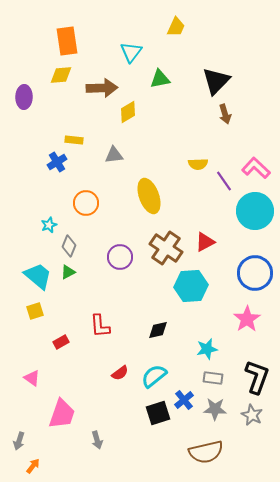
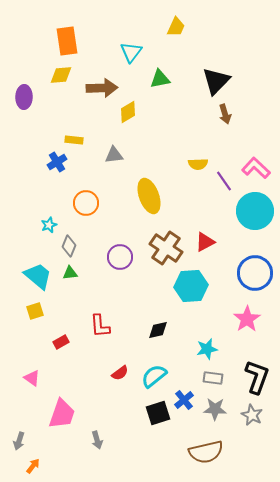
green triangle at (68, 272): moved 2 px right, 1 px down; rotated 21 degrees clockwise
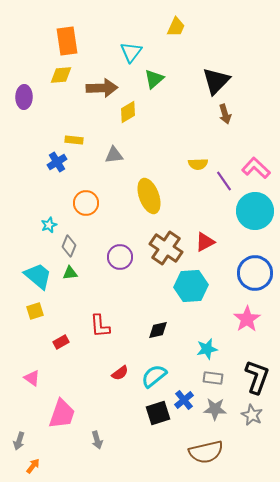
green triangle at (160, 79): moved 6 px left; rotated 30 degrees counterclockwise
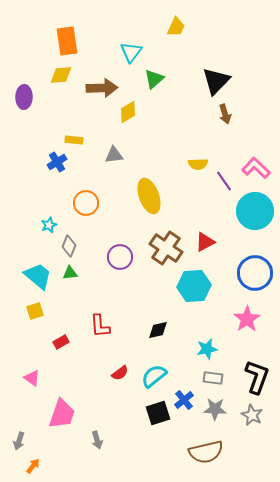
cyan hexagon at (191, 286): moved 3 px right
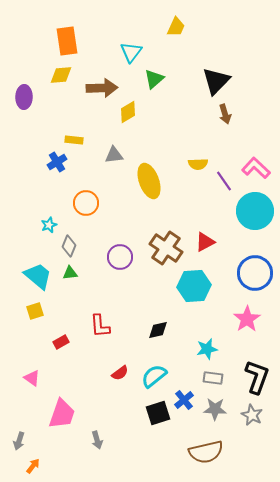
yellow ellipse at (149, 196): moved 15 px up
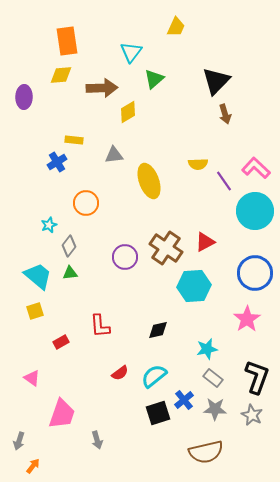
gray diamond at (69, 246): rotated 15 degrees clockwise
purple circle at (120, 257): moved 5 px right
gray rectangle at (213, 378): rotated 30 degrees clockwise
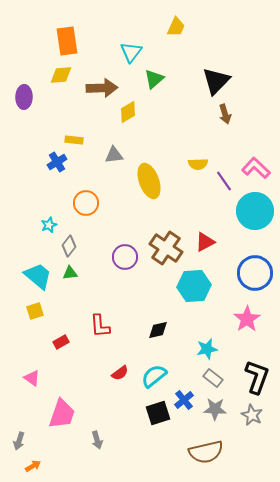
orange arrow at (33, 466): rotated 21 degrees clockwise
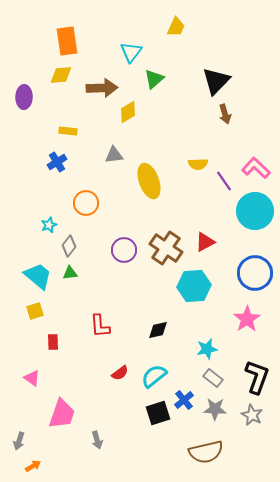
yellow rectangle at (74, 140): moved 6 px left, 9 px up
purple circle at (125, 257): moved 1 px left, 7 px up
red rectangle at (61, 342): moved 8 px left; rotated 63 degrees counterclockwise
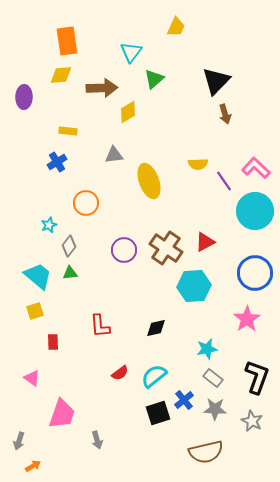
black diamond at (158, 330): moved 2 px left, 2 px up
gray star at (252, 415): moved 6 px down
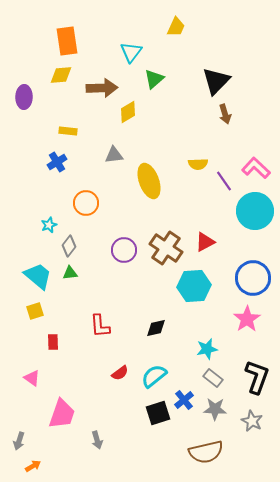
blue circle at (255, 273): moved 2 px left, 5 px down
